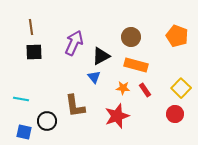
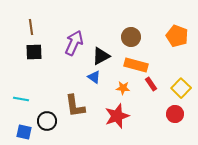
blue triangle: rotated 16 degrees counterclockwise
red rectangle: moved 6 px right, 6 px up
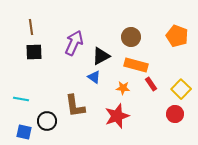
yellow square: moved 1 px down
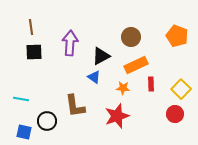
purple arrow: moved 4 px left; rotated 20 degrees counterclockwise
orange rectangle: rotated 40 degrees counterclockwise
red rectangle: rotated 32 degrees clockwise
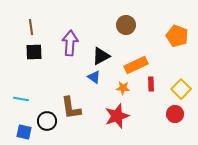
brown circle: moved 5 px left, 12 px up
brown L-shape: moved 4 px left, 2 px down
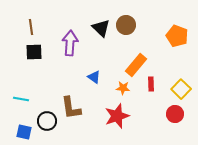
black triangle: moved 28 px up; rotated 48 degrees counterclockwise
orange rectangle: rotated 25 degrees counterclockwise
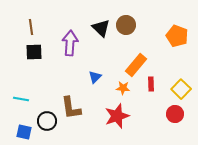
blue triangle: moved 1 px right; rotated 40 degrees clockwise
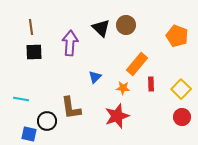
orange rectangle: moved 1 px right, 1 px up
red circle: moved 7 px right, 3 px down
blue square: moved 5 px right, 2 px down
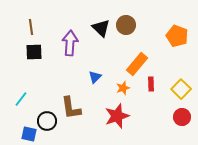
orange star: rotated 24 degrees counterclockwise
cyan line: rotated 63 degrees counterclockwise
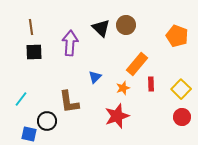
brown L-shape: moved 2 px left, 6 px up
